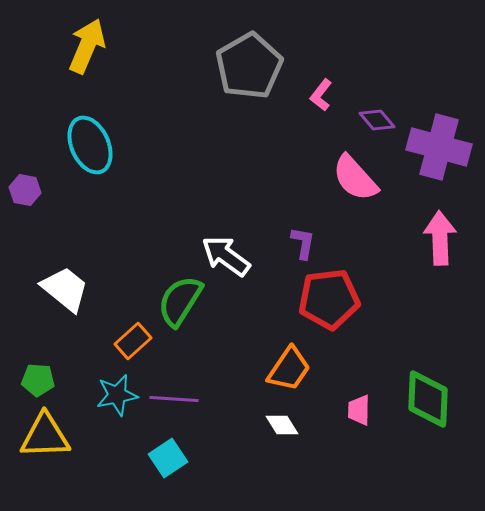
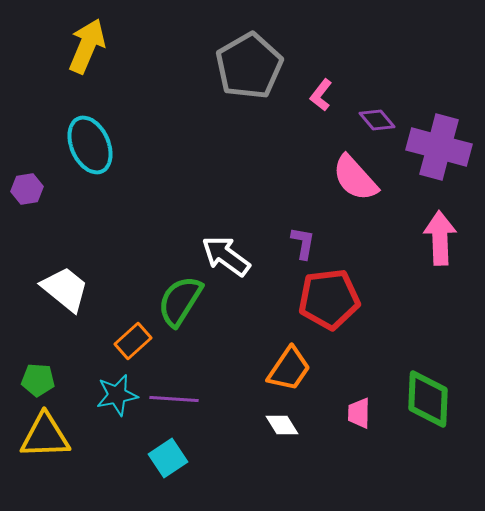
purple hexagon: moved 2 px right, 1 px up; rotated 20 degrees counterclockwise
pink trapezoid: moved 3 px down
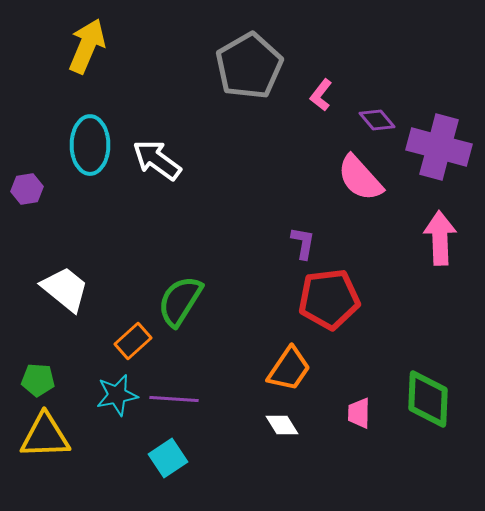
cyan ellipse: rotated 24 degrees clockwise
pink semicircle: moved 5 px right
white arrow: moved 69 px left, 96 px up
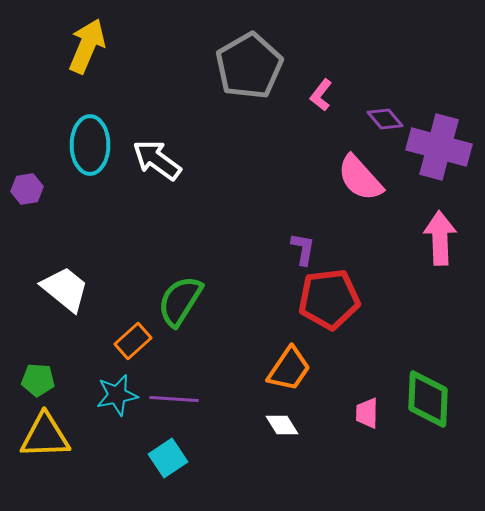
purple diamond: moved 8 px right, 1 px up
purple L-shape: moved 6 px down
pink trapezoid: moved 8 px right
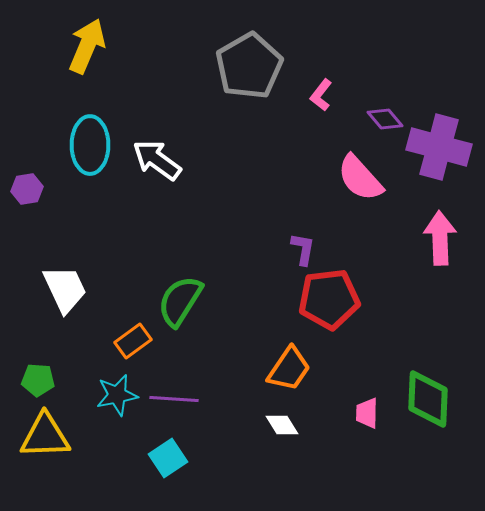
white trapezoid: rotated 26 degrees clockwise
orange rectangle: rotated 6 degrees clockwise
